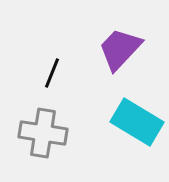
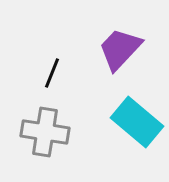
cyan rectangle: rotated 9 degrees clockwise
gray cross: moved 2 px right, 1 px up
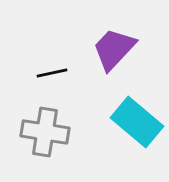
purple trapezoid: moved 6 px left
black line: rotated 56 degrees clockwise
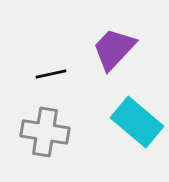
black line: moved 1 px left, 1 px down
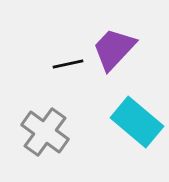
black line: moved 17 px right, 10 px up
gray cross: rotated 27 degrees clockwise
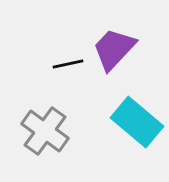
gray cross: moved 1 px up
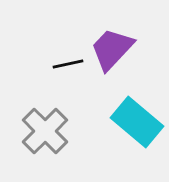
purple trapezoid: moved 2 px left
gray cross: rotated 9 degrees clockwise
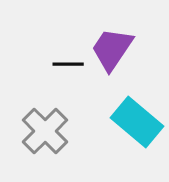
purple trapezoid: rotated 9 degrees counterclockwise
black line: rotated 12 degrees clockwise
